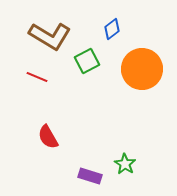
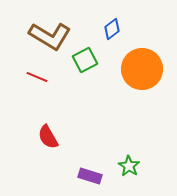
green square: moved 2 px left, 1 px up
green star: moved 4 px right, 2 px down
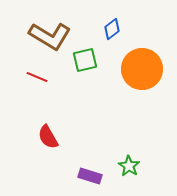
green square: rotated 15 degrees clockwise
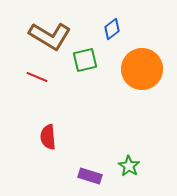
red semicircle: rotated 25 degrees clockwise
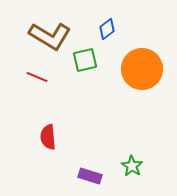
blue diamond: moved 5 px left
green star: moved 3 px right
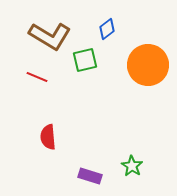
orange circle: moved 6 px right, 4 px up
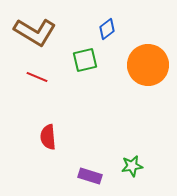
brown L-shape: moved 15 px left, 4 px up
green star: rotated 30 degrees clockwise
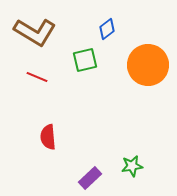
purple rectangle: moved 2 px down; rotated 60 degrees counterclockwise
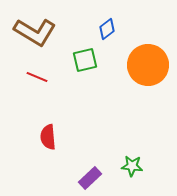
green star: rotated 15 degrees clockwise
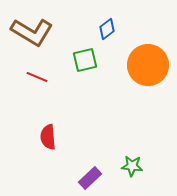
brown L-shape: moved 3 px left
